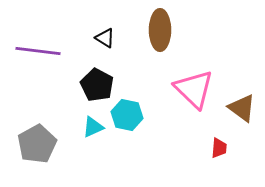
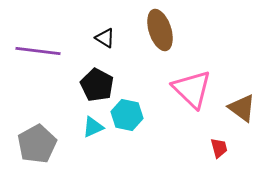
brown ellipse: rotated 18 degrees counterclockwise
pink triangle: moved 2 px left
red trapezoid: rotated 20 degrees counterclockwise
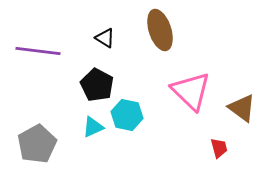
pink triangle: moved 1 px left, 2 px down
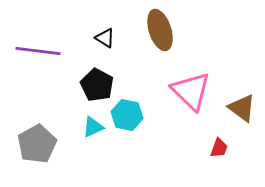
red trapezoid: rotated 35 degrees clockwise
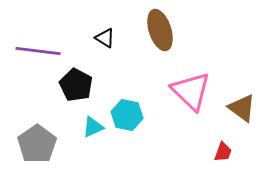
black pentagon: moved 21 px left
gray pentagon: rotated 6 degrees counterclockwise
red trapezoid: moved 4 px right, 4 px down
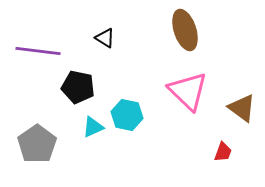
brown ellipse: moved 25 px right
black pentagon: moved 2 px right, 2 px down; rotated 16 degrees counterclockwise
pink triangle: moved 3 px left
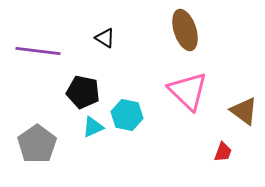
black pentagon: moved 5 px right, 5 px down
brown triangle: moved 2 px right, 3 px down
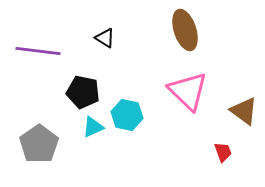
gray pentagon: moved 2 px right
red trapezoid: rotated 40 degrees counterclockwise
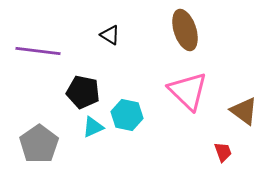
black triangle: moved 5 px right, 3 px up
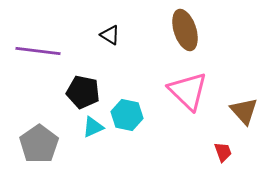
brown triangle: rotated 12 degrees clockwise
